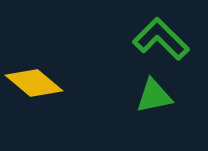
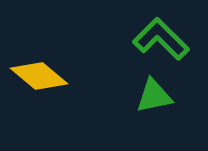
yellow diamond: moved 5 px right, 7 px up
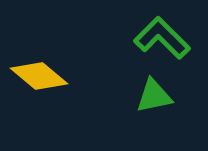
green L-shape: moved 1 px right, 1 px up
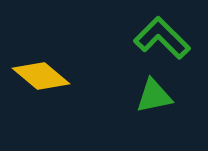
yellow diamond: moved 2 px right
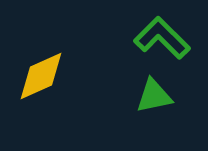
yellow diamond: rotated 64 degrees counterclockwise
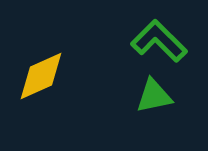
green L-shape: moved 3 px left, 3 px down
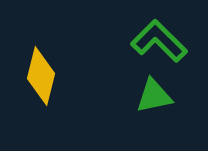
yellow diamond: rotated 52 degrees counterclockwise
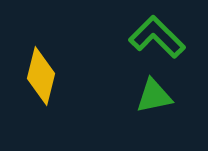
green L-shape: moved 2 px left, 4 px up
